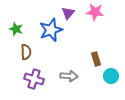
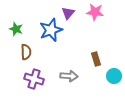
cyan circle: moved 3 px right
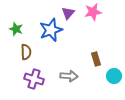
pink star: moved 2 px left; rotated 18 degrees counterclockwise
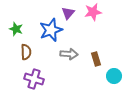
gray arrow: moved 22 px up
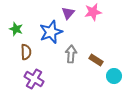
blue star: moved 2 px down
gray arrow: moved 2 px right; rotated 90 degrees counterclockwise
brown rectangle: moved 1 px down; rotated 40 degrees counterclockwise
purple cross: rotated 12 degrees clockwise
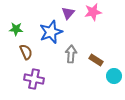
green star: rotated 16 degrees counterclockwise
brown semicircle: rotated 21 degrees counterclockwise
purple cross: rotated 18 degrees counterclockwise
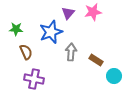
gray arrow: moved 2 px up
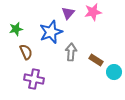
green star: rotated 16 degrees counterclockwise
cyan circle: moved 4 px up
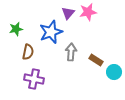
pink star: moved 5 px left
brown semicircle: moved 2 px right; rotated 35 degrees clockwise
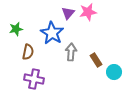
blue star: moved 1 px right, 1 px down; rotated 20 degrees counterclockwise
brown rectangle: rotated 24 degrees clockwise
